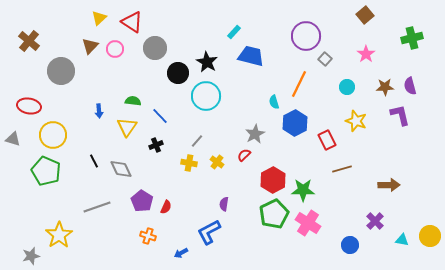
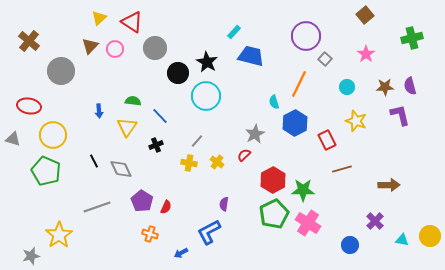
orange cross at (148, 236): moved 2 px right, 2 px up
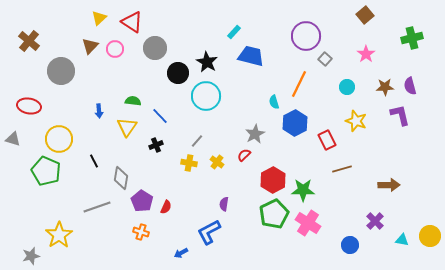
yellow circle at (53, 135): moved 6 px right, 4 px down
gray diamond at (121, 169): moved 9 px down; rotated 35 degrees clockwise
orange cross at (150, 234): moved 9 px left, 2 px up
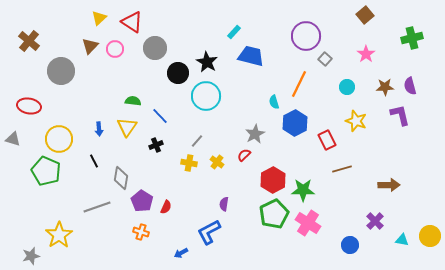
blue arrow at (99, 111): moved 18 px down
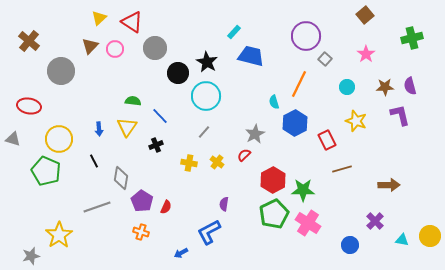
gray line at (197, 141): moved 7 px right, 9 px up
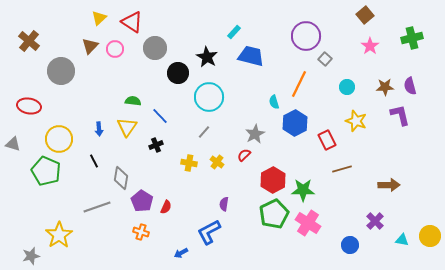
pink star at (366, 54): moved 4 px right, 8 px up
black star at (207, 62): moved 5 px up
cyan circle at (206, 96): moved 3 px right, 1 px down
gray triangle at (13, 139): moved 5 px down
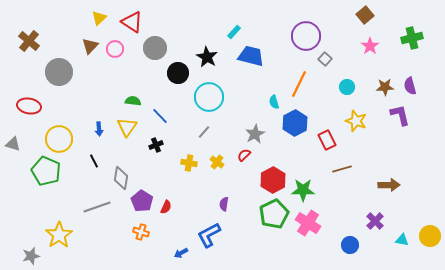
gray circle at (61, 71): moved 2 px left, 1 px down
blue L-shape at (209, 232): moved 3 px down
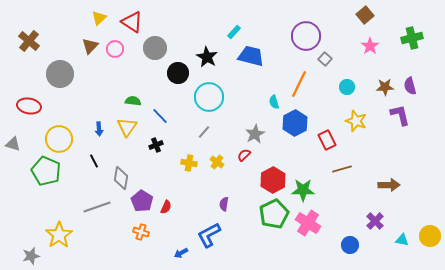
gray circle at (59, 72): moved 1 px right, 2 px down
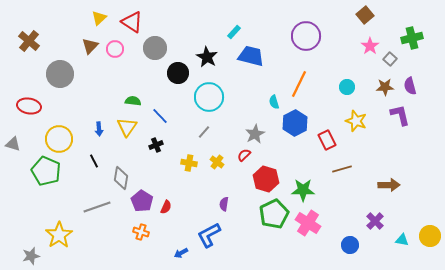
gray square at (325, 59): moved 65 px right
red hexagon at (273, 180): moved 7 px left, 1 px up; rotated 15 degrees counterclockwise
